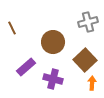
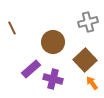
purple rectangle: moved 5 px right, 2 px down
orange arrow: rotated 40 degrees counterclockwise
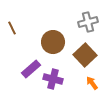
brown square: moved 5 px up
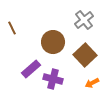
gray cross: moved 4 px left, 2 px up; rotated 24 degrees counterclockwise
orange arrow: rotated 80 degrees counterclockwise
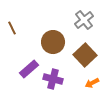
purple rectangle: moved 2 px left
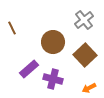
orange arrow: moved 3 px left, 5 px down
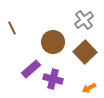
brown square: moved 3 px up
purple rectangle: moved 2 px right
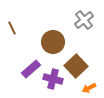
brown square: moved 9 px left, 14 px down
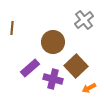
brown line: rotated 32 degrees clockwise
purple rectangle: moved 1 px left, 1 px up
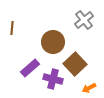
brown square: moved 1 px left, 2 px up
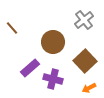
brown line: rotated 48 degrees counterclockwise
brown square: moved 10 px right, 3 px up
